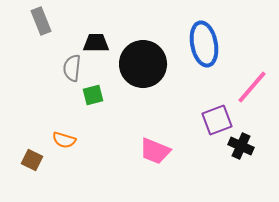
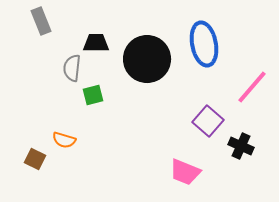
black circle: moved 4 px right, 5 px up
purple square: moved 9 px left, 1 px down; rotated 28 degrees counterclockwise
pink trapezoid: moved 30 px right, 21 px down
brown square: moved 3 px right, 1 px up
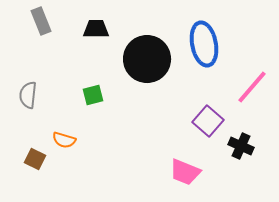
black trapezoid: moved 14 px up
gray semicircle: moved 44 px left, 27 px down
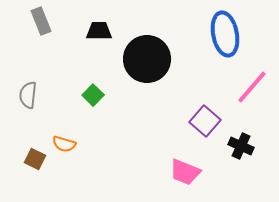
black trapezoid: moved 3 px right, 2 px down
blue ellipse: moved 21 px right, 10 px up
green square: rotated 30 degrees counterclockwise
purple square: moved 3 px left
orange semicircle: moved 4 px down
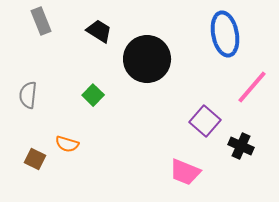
black trapezoid: rotated 32 degrees clockwise
orange semicircle: moved 3 px right
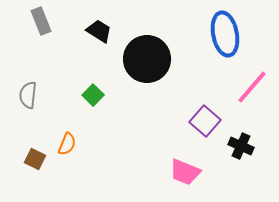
orange semicircle: rotated 85 degrees counterclockwise
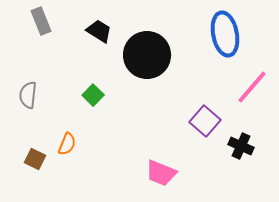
black circle: moved 4 px up
pink trapezoid: moved 24 px left, 1 px down
